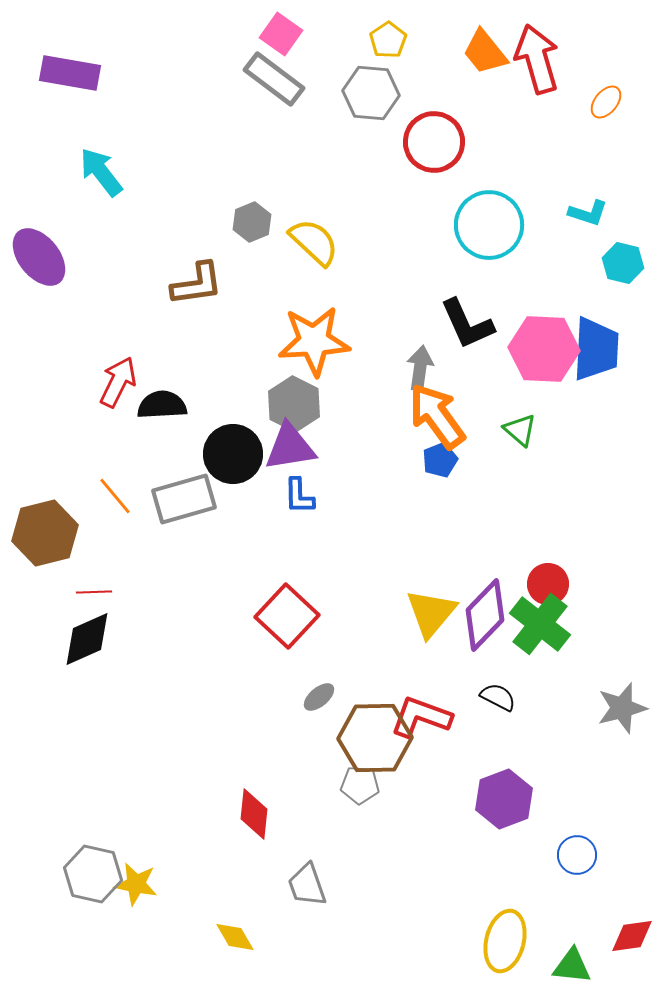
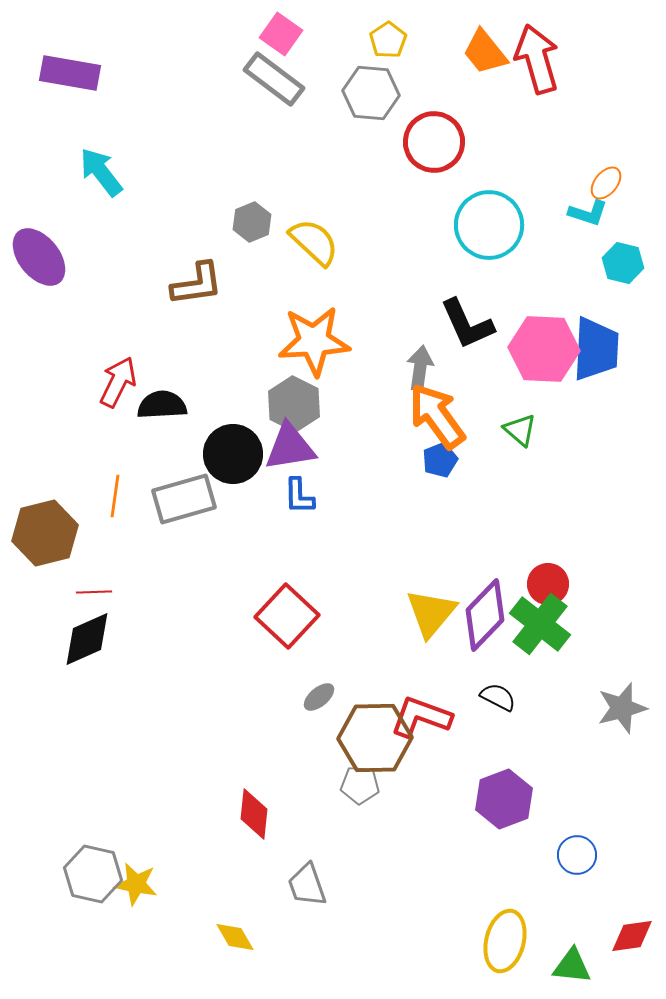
orange ellipse at (606, 102): moved 81 px down
orange line at (115, 496): rotated 48 degrees clockwise
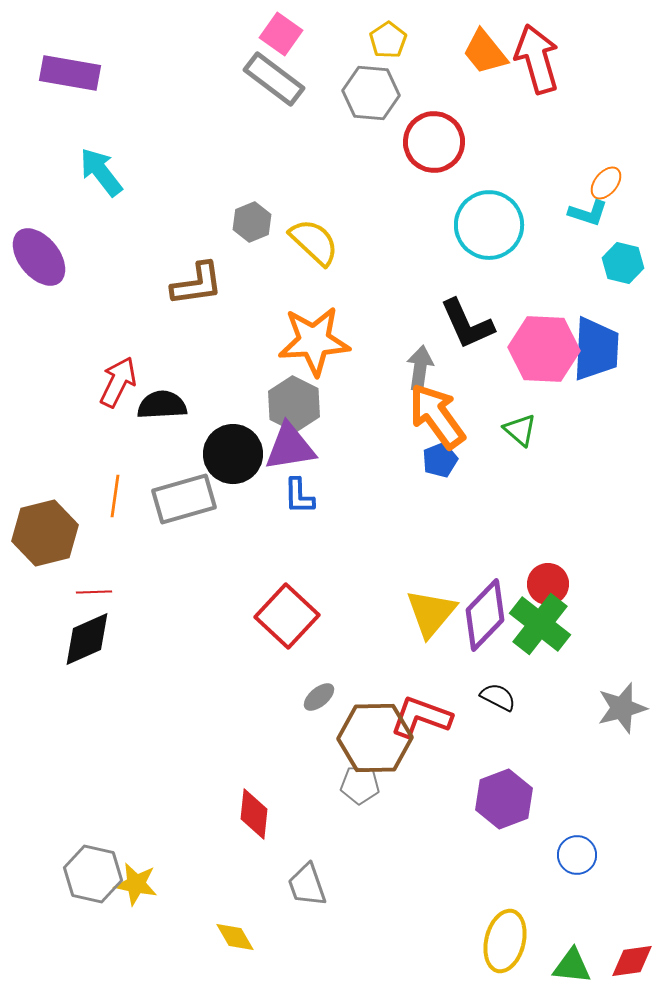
red diamond at (632, 936): moved 25 px down
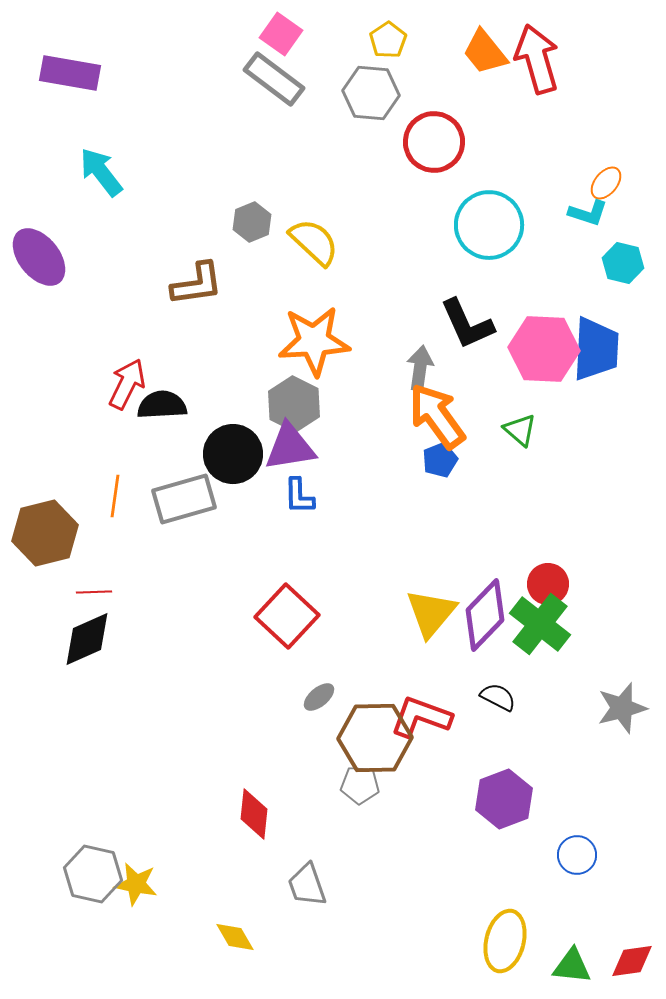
red arrow at (118, 382): moved 9 px right, 2 px down
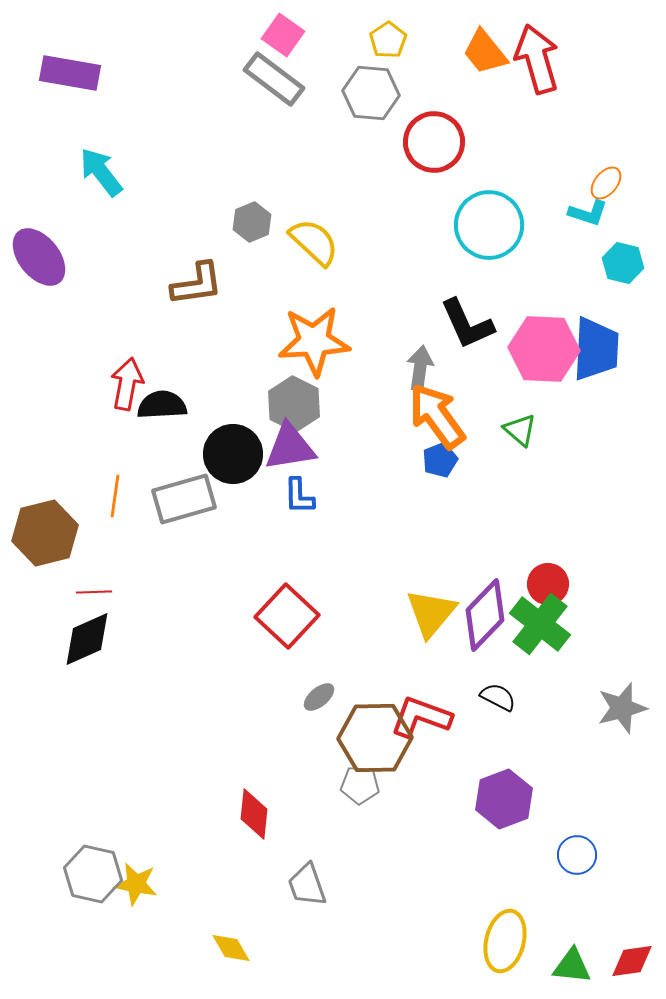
pink square at (281, 34): moved 2 px right, 1 px down
red arrow at (127, 384): rotated 15 degrees counterclockwise
yellow diamond at (235, 937): moved 4 px left, 11 px down
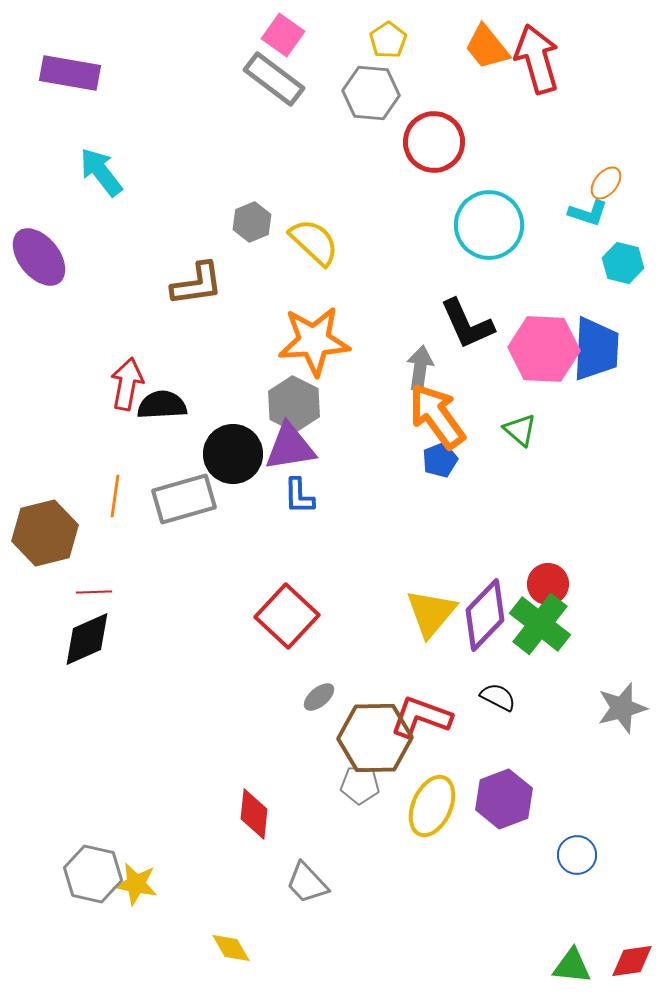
orange trapezoid at (485, 52): moved 2 px right, 5 px up
gray trapezoid at (307, 885): moved 2 px up; rotated 24 degrees counterclockwise
yellow ellipse at (505, 941): moved 73 px left, 135 px up; rotated 10 degrees clockwise
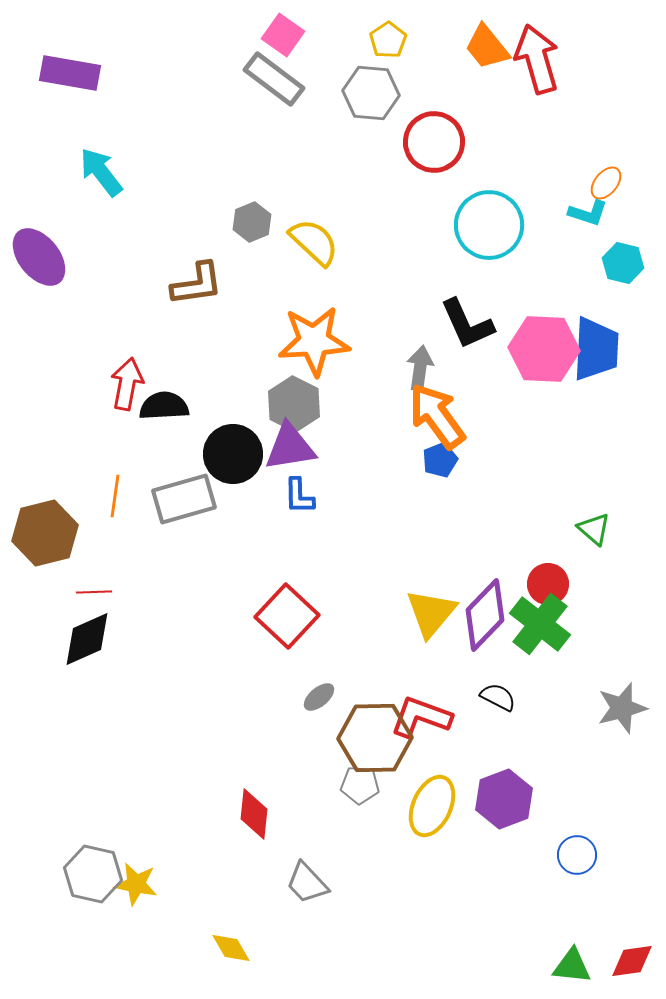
black semicircle at (162, 405): moved 2 px right, 1 px down
green triangle at (520, 430): moved 74 px right, 99 px down
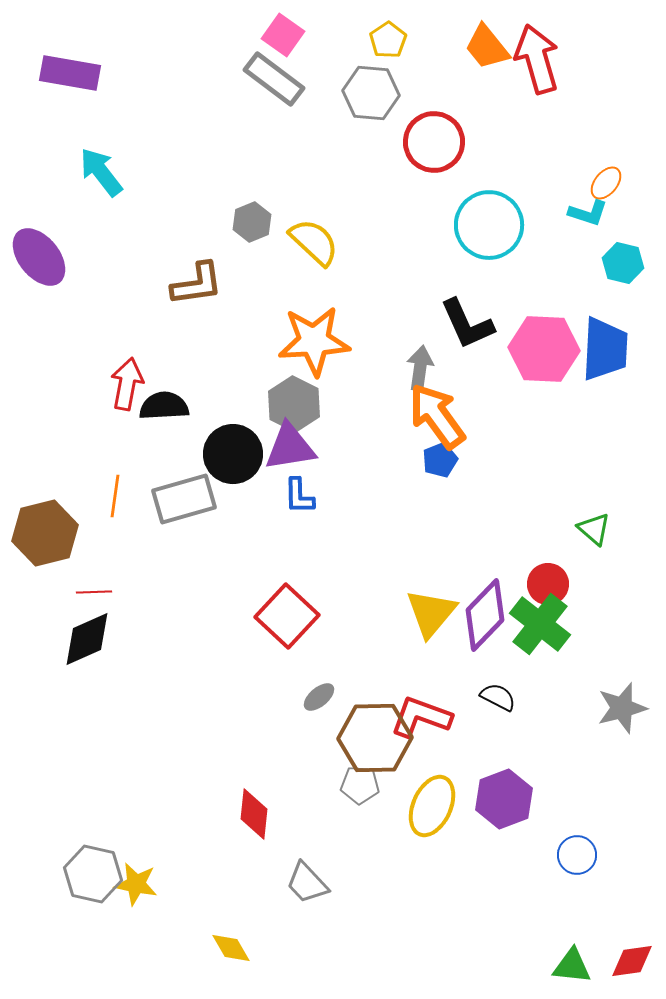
blue trapezoid at (596, 349): moved 9 px right
